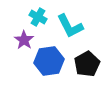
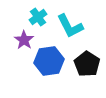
cyan cross: rotated 24 degrees clockwise
black pentagon: rotated 10 degrees counterclockwise
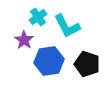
cyan L-shape: moved 3 px left
black pentagon: rotated 15 degrees counterclockwise
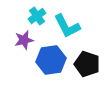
cyan cross: moved 1 px left, 1 px up
purple star: rotated 24 degrees clockwise
blue hexagon: moved 2 px right, 1 px up
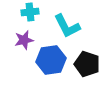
cyan cross: moved 7 px left, 4 px up; rotated 30 degrees clockwise
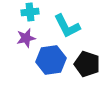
purple star: moved 2 px right, 2 px up
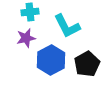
blue hexagon: rotated 20 degrees counterclockwise
black pentagon: rotated 25 degrees clockwise
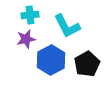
cyan cross: moved 3 px down
purple star: moved 1 px down
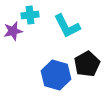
purple star: moved 13 px left, 8 px up
blue hexagon: moved 5 px right, 15 px down; rotated 16 degrees counterclockwise
